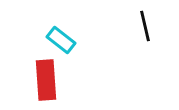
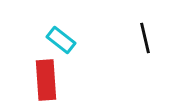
black line: moved 12 px down
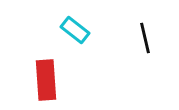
cyan rectangle: moved 14 px right, 10 px up
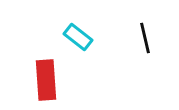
cyan rectangle: moved 3 px right, 7 px down
